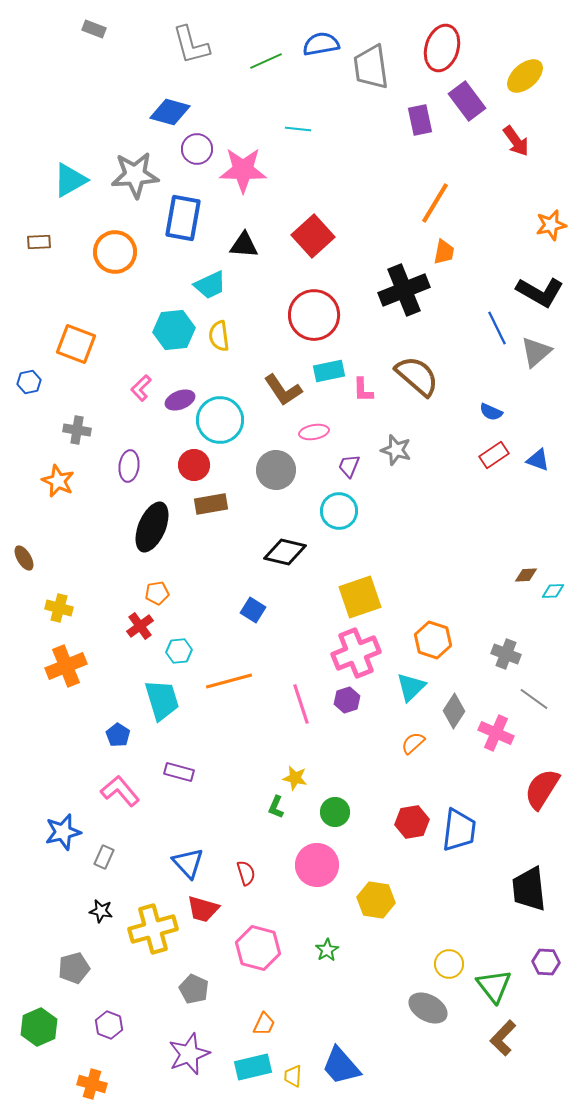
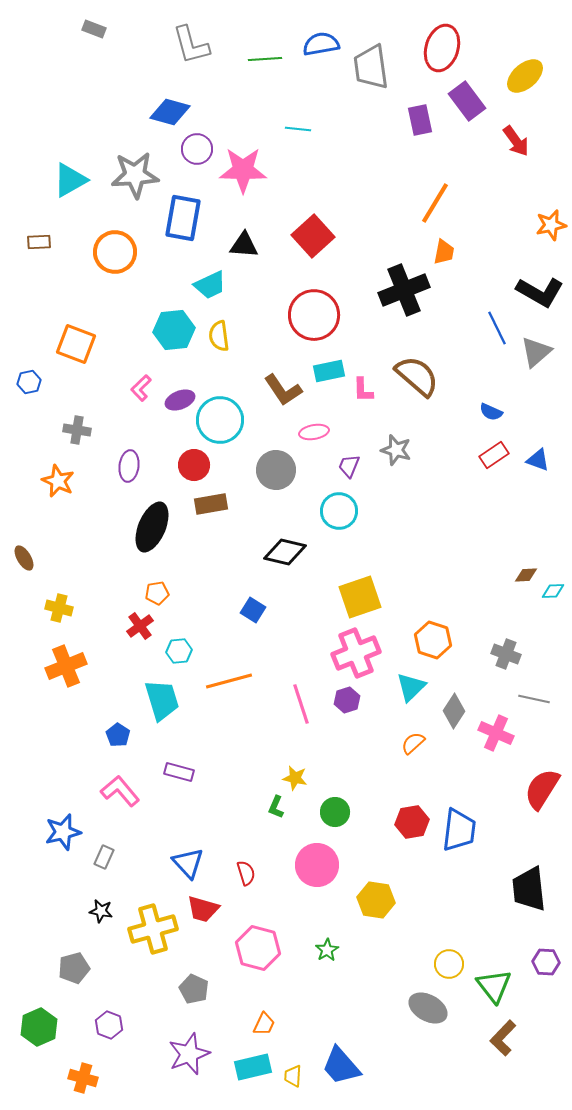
green line at (266, 61): moved 1 px left, 2 px up; rotated 20 degrees clockwise
gray line at (534, 699): rotated 24 degrees counterclockwise
orange cross at (92, 1084): moved 9 px left, 6 px up
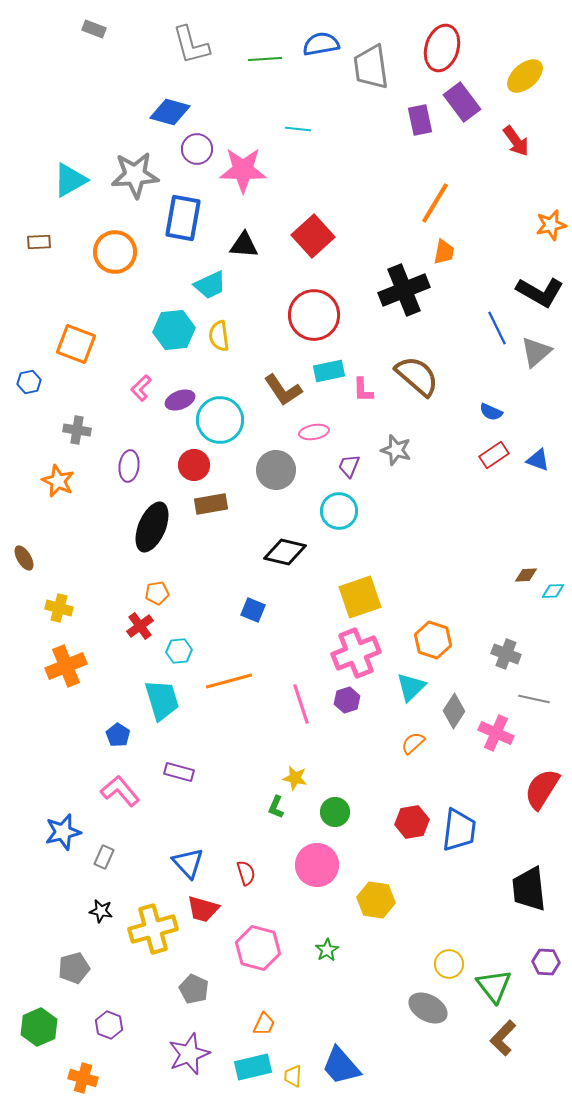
purple rectangle at (467, 101): moved 5 px left, 1 px down
blue square at (253, 610): rotated 10 degrees counterclockwise
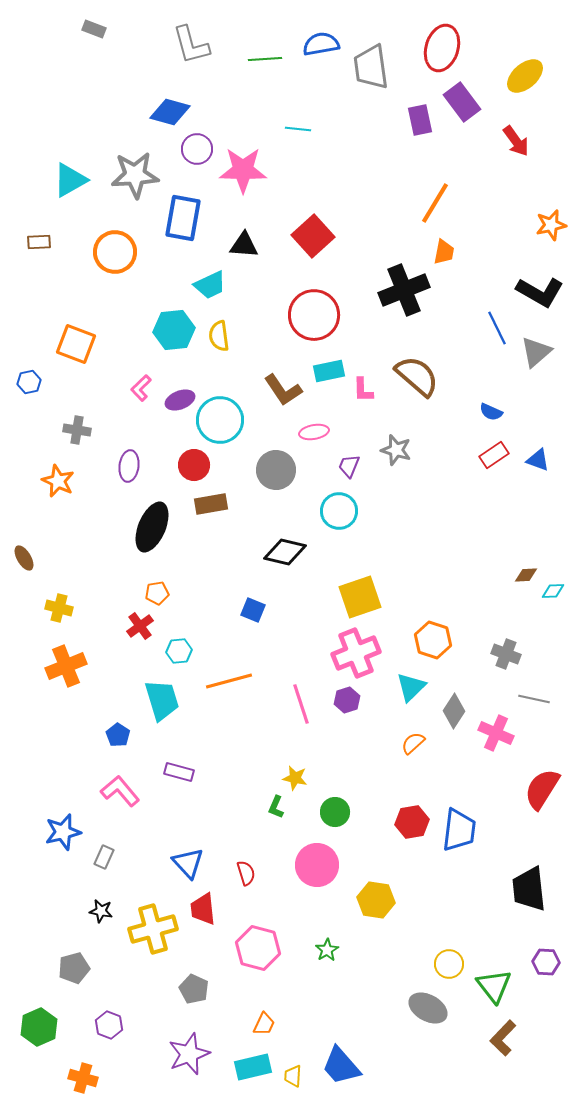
red trapezoid at (203, 909): rotated 68 degrees clockwise
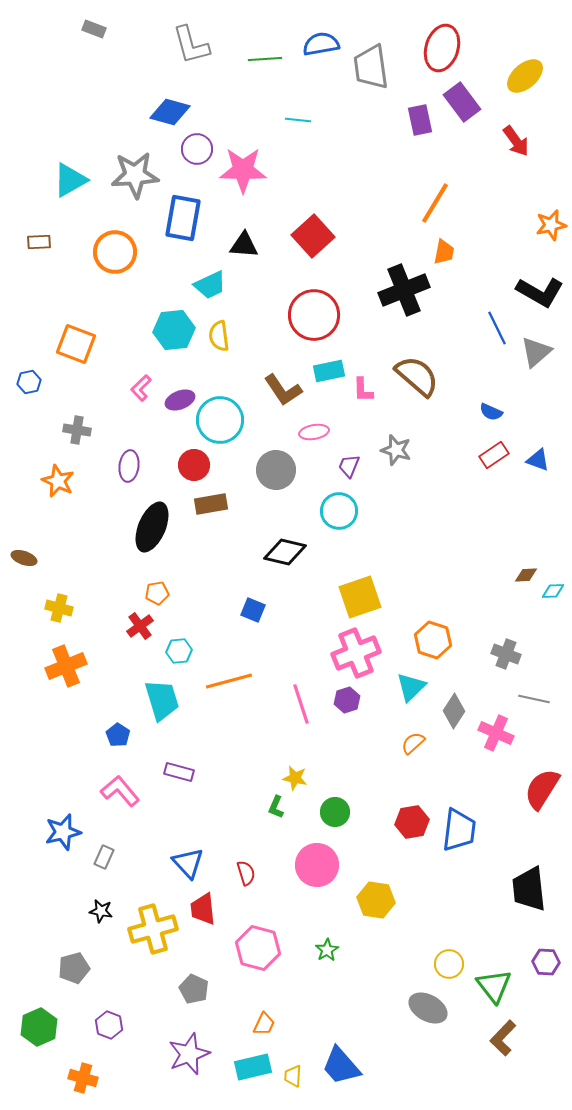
cyan line at (298, 129): moved 9 px up
brown ellipse at (24, 558): rotated 40 degrees counterclockwise
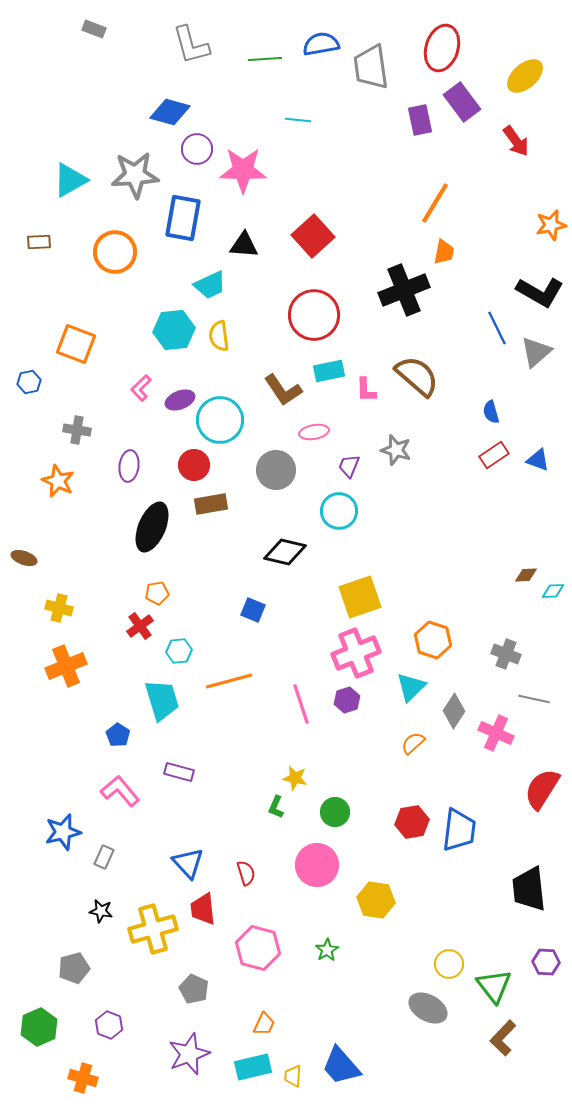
pink L-shape at (363, 390): moved 3 px right
blue semicircle at (491, 412): rotated 50 degrees clockwise
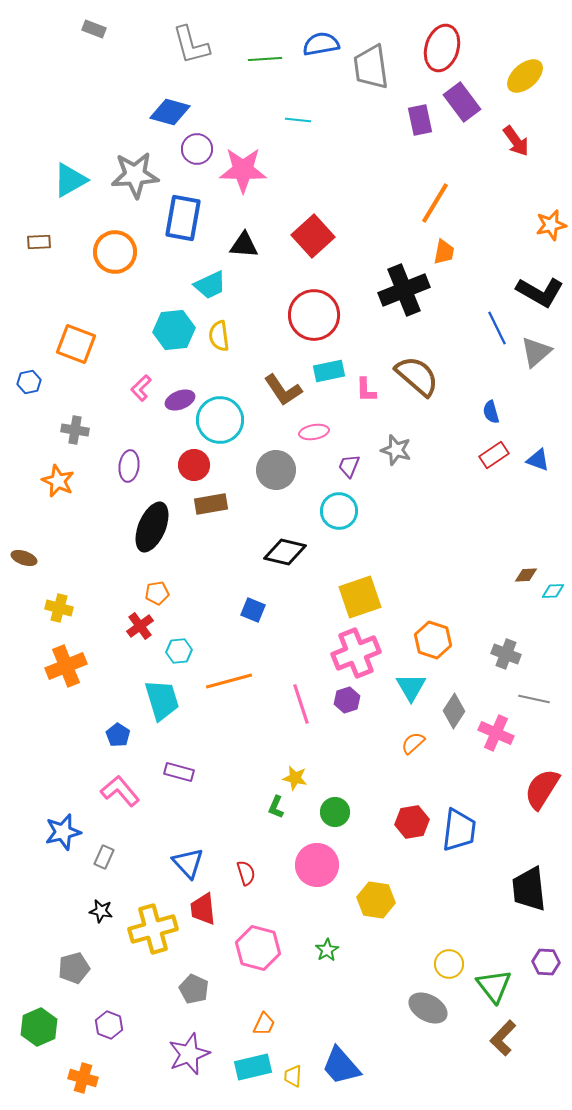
gray cross at (77, 430): moved 2 px left
cyan triangle at (411, 687): rotated 16 degrees counterclockwise
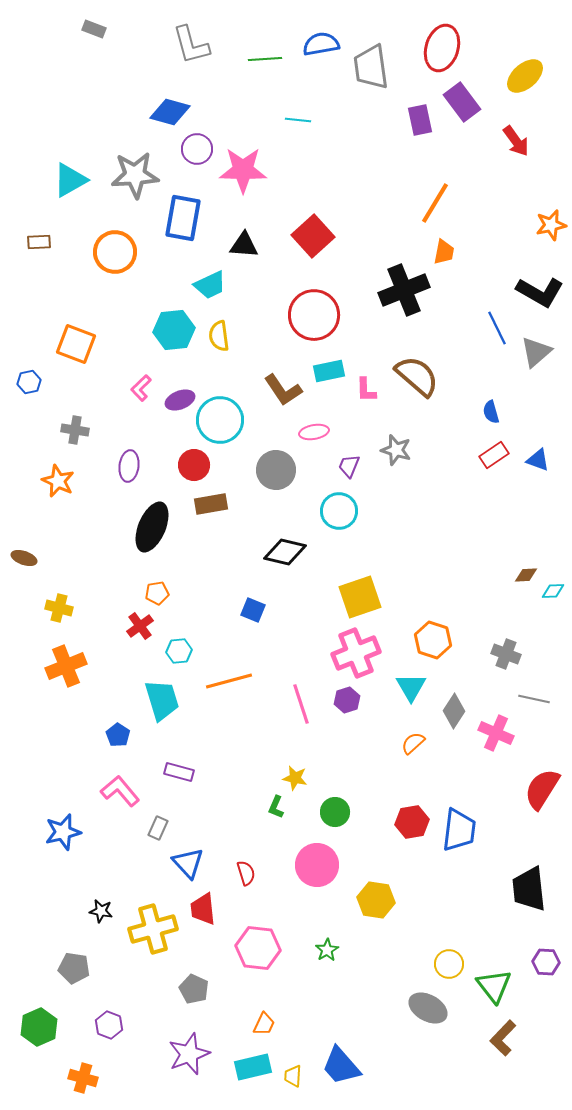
gray rectangle at (104, 857): moved 54 px right, 29 px up
pink hexagon at (258, 948): rotated 9 degrees counterclockwise
gray pentagon at (74, 968): rotated 24 degrees clockwise
